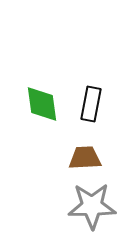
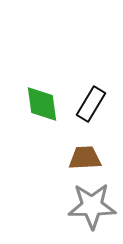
black rectangle: rotated 20 degrees clockwise
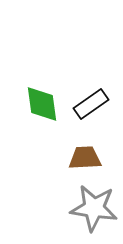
black rectangle: rotated 24 degrees clockwise
gray star: moved 2 px right, 2 px down; rotated 9 degrees clockwise
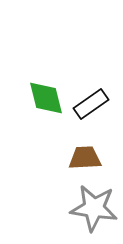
green diamond: moved 4 px right, 6 px up; rotated 6 degrees counterclockwise
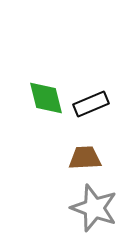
black rectangle: rotated 12 degrees clockwise
gray star: rotated 12 degrees clockwise
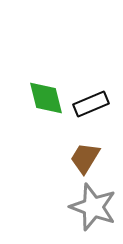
brown trapezoid: rotated 56 degrees counterclockwise
gray star: moved 1 px left, 1 px up
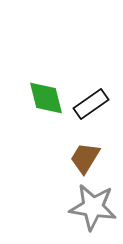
black rectangle: rotated 12 degrees counterclockwise
gray star: rotated 12 degrees counterclockwise
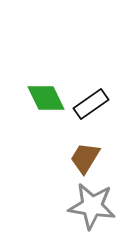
green diamond: rotated 12 degrees counterclockwise
gray star: moved 1 px left, 1 px up
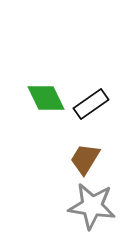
brown trapezoid: moved 1 px down
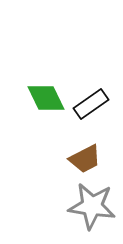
brown trapezoid: rotated 148 degrees counterclockwise
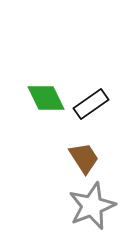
brown trapezoid: moved 1 px left, 1 px up; rotated 96 degrees counterclockwise
gray star: rotated 30 degrees counterclockwise
